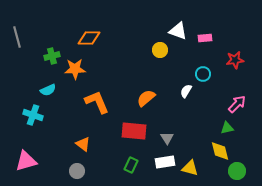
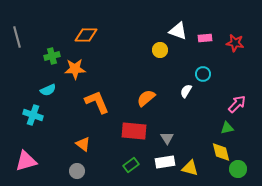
orange diamond: moved 3 px left, 3 px up
red star: moved 17 px up; rotated 18 degrees clockwise
yellow diamond: moved 1 px right, 1 px down
green rectangle: rotated 28 degrees clockwise
green circle: moved 1 px right, 2 px up
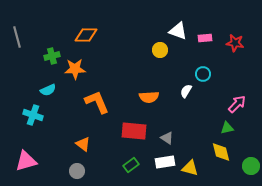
orange semicircle: moved 3 px right, 1 px up; rotated 144 degrees counterclockwise
gray triangle: rotated 24 degrees counterclockwise
green circle: moved 13 px right, 3 px up
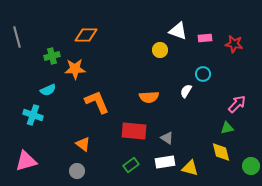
red star: moved 1 px left, 1 px down
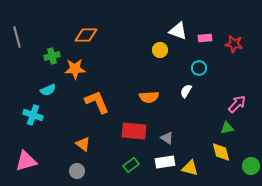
cyan circle: moved 4 px left, 6 px up
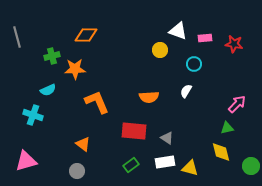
cyan circle: moved 5 px left, 4 px up
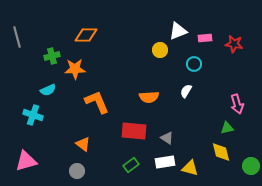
white triangle: rotated 42 degrees counterclockwise
pink arrow: rotated 120 degrees clockwise
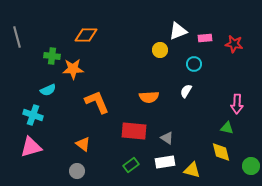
green cross: rotated 21 degrees clockwise
orange star: moved 2 px left
pink arrow: rotated 18 degrees clockwise
green triangle: rotated 24 degrees clockwise
pink triangle: moved 5 px right, 14 px up
yellow triangle: moved 2 px right, 2 px down
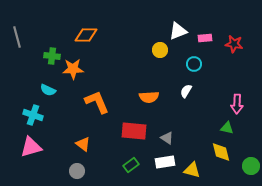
cyan semicircle: rotated 49 degrees clockwise
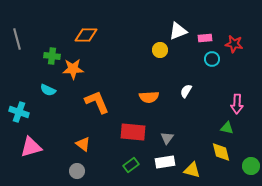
gray line: moved 2 px down
cyan circle: moved 18 px right, 5 px up
cyan cross: moved 14 px left, 3 px up
red rectangle: moved 1 px left, 1 px down
gray triangle: rotated 32 degrees clockwise
